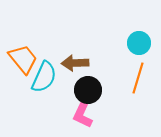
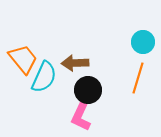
cyan circle: moved 4 px right, 1 px up
pink L-shape: moved 2 px left, 3 px down
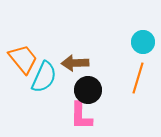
pink L-shape: rotated 24 degrees counterclockwise
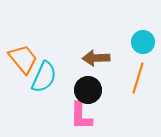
brown arrow: moved 21 px right, 5 px up
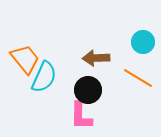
orange trapezoid: moved 2 px right
orange line: rotated 76 degrees counterclockwise
